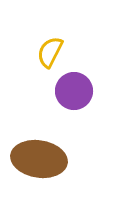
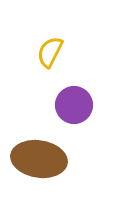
purple circle: moved 14 px down
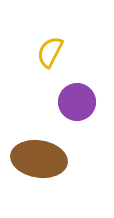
purple circle: moved 3 px right, 3 px up
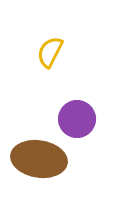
purple circle: moved 17 px down
